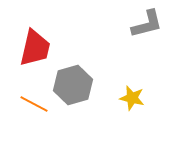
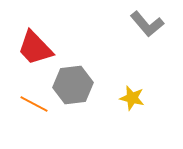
gray L-shape: rotated 64 degrees clockwise
red trapezoid: rotated 123 degrees clockwise
gray hexagon: rotated 9 degrees clockwise
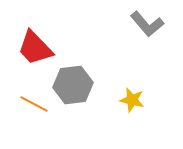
yellow star: moved 2 px down
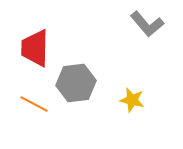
red trapezoid: rotated 45 degrees clockwise
gray hexagon: moved 3 px right, 2 px up
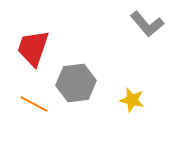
red trapezoid: moved 2 px left; rotated 18 degrees clockwise
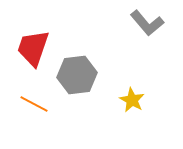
gray L-shape: moved 1 px up
gray hexagon: moved 1 px right, 8 px up
yellow star: rotated 15 degrees clockwise
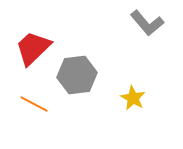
red trapezoid: rotated 27 degrees clockwise
yellow star: moved 1 px right, 2 px up
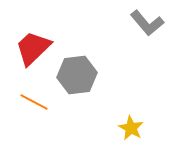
yellow star: moved 2 px left, 30 px down
orange line: moved 2 px up
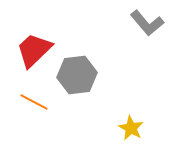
red trapezoid: moved 1 px right, 2 px down
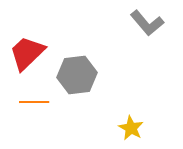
red trapezoid: moved 7 px left, 3 px down
orange line: rotated 28 degrees counterclockwise
